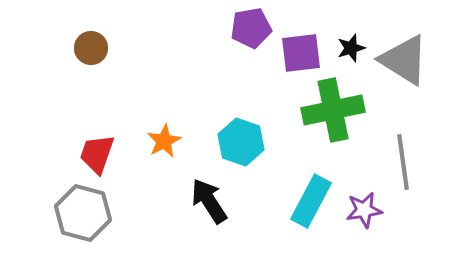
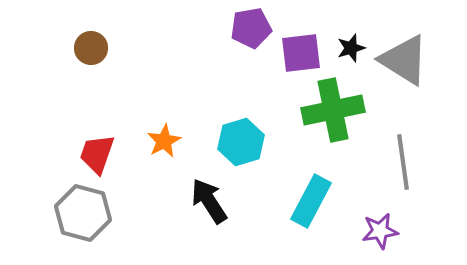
cyan hexagon: rotated 24 degrees clockwise
purple star: moved 16 px right, 21 px down
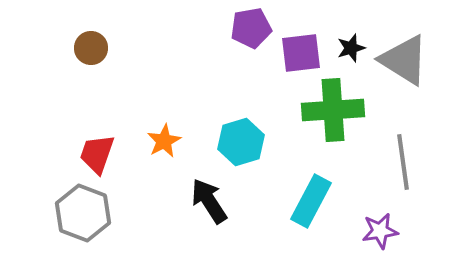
green cross: rotated 8 degrees clockwise
gray hexagon: rotated 6 degrees clockwise
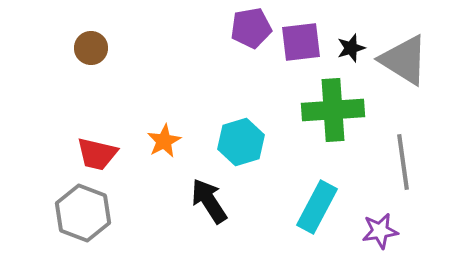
purple square: moved 11 px up
red trapezoid: rotated 96 degrees counterclockwise
cyan rectangle: moved 6 px right, 6 px down
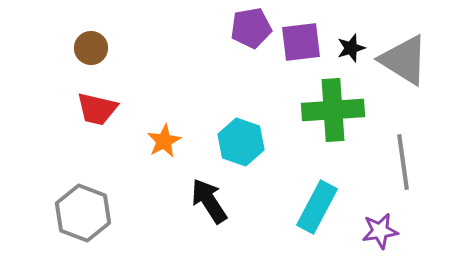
cyan hexagon: rotated 24 degrees counterclockwise
red trapezoid: moved 45 px up
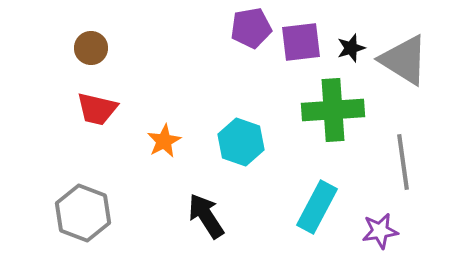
black arrow: moved 3 px left, 15 px down
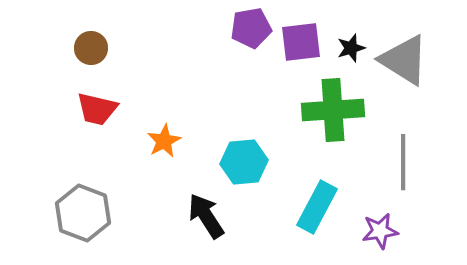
cyan hexagon: moved 3 px right, 20 px down; rotated 24 degrees counterclockwise
gray line: rotated 8 degrees clockwise
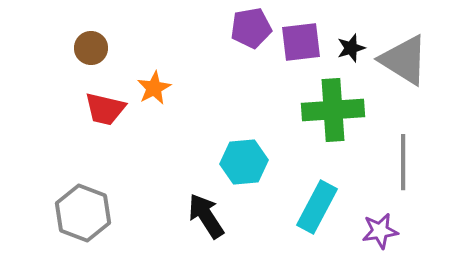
red trapezoid: moved 8 px right
orange star: moved 10 px left, 53 px up
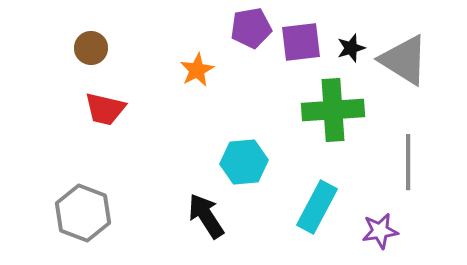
orange star: moved 43 px right, 18 px up
gray line: moved 5 px right
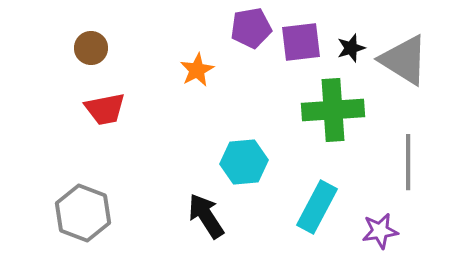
red trapezoid: rotated 24 degrees counterclockwise
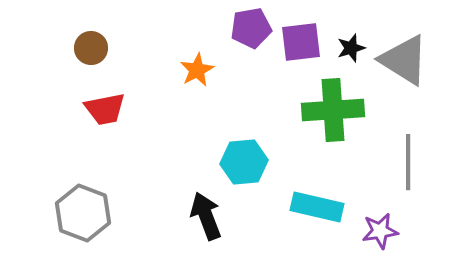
cyan rectangle: rotated 75 degrees clockwise
black arrow: rotated 12 degrees clockwise
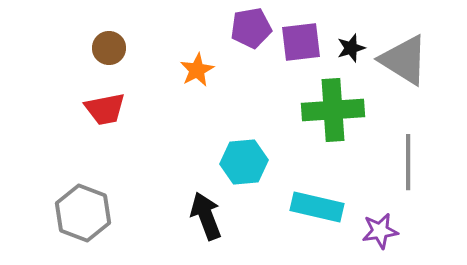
brown circle: moved 18 px right
